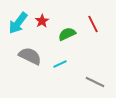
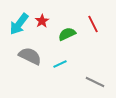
cyan arrow: moved 1 px right, 1 px down
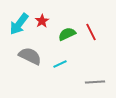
red line: moved 2 px left, 8 px down
gray line: rotated 30 degrees counterclockwise
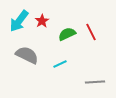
cyan arrow: moved 3 px up
gray semicircle: moved 3 px left, 1 px up
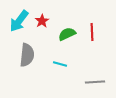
red line: moved 1 px right; rotated 24 degrees clockwise
gray semicircle: rotated 70 degrees clockwise
cyan line: rotated 40 degrees clockwise
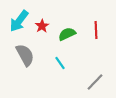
red star: moved 5 px down
red line: moved 4 px right, 2 px up
gray semicircle: moved 2 px left; rotated 35 degrees counterclockwise
cyan line: moved 1 px up; rotated 40 degrees clockwise
gray line: rotated 42 degrees counterclockwise
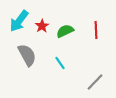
green semicircle: moved 2 px left, 3 px up
gray semicircle: moved 2 px right
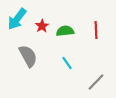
cyan arrow: moved 2 px left, 2 px up
green semicircle: rotated 18 degrees clockwise
gray semicircle: moved 1 px right, 1 px down
cyan line: moved 7 px right
gray line: moved 1 px right
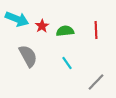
cyan arrow: rotated 105 degrees counterclockwise
